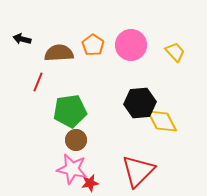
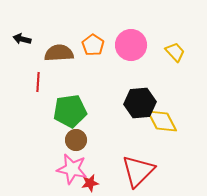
red line: rotated 18 degrees counterclockwise
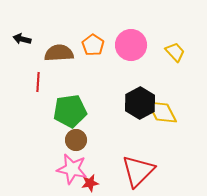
black hexagon: rotated 24 degrees counterclockwise
yellow diamond: moved 9 px up
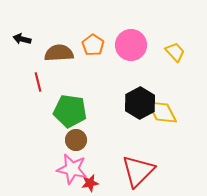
red line: rotated 18 degrees counterclockwise
green pentagon: rotated 16 degrees clockwise
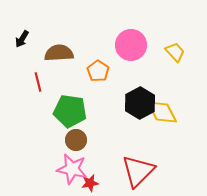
black arrow: rotated 72 degrees counterclockwise
orange pentagon: moved 5 px right, 26 px down
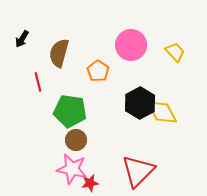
brown semicircle: rotated 72 degrees counterclockwise
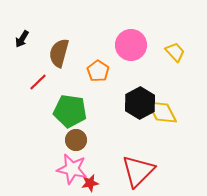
red line: rotated 60 degrees clockwise
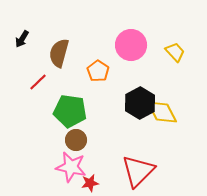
pink star: moved 1 px left, 2 px up
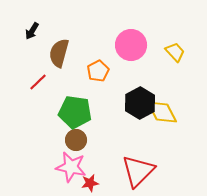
black arrow: moved 10 px right, 8 px up
orange pentagon: rotated 10 degrees clockwise
green pentagon: moved 5 px right, 1 px down
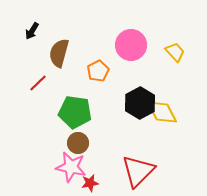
red line: moved 1 px down
brown circle: moved 2 px right, 3 px down
